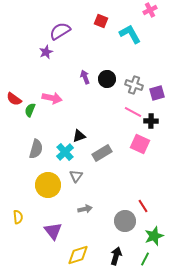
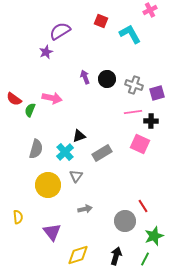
pink line: rotated 36 degrees counterclockwise
purple triangle: moved 1 px left, 1 px down
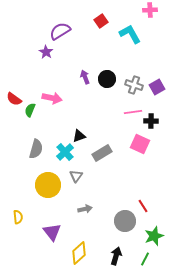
pink cross: rotated 24 degrees clockwise
red square: rotated 32 degrees clockwise
purple star: rotated 16 degrees counterclockwise
purple square: moved 6 px up; rotated 14 degrees counterclockwise
yellow diamond: moved 1 px right, 2 px up; rotated 25 degrees counterclockwise
